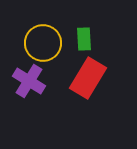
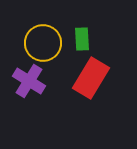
green rectangle: moved 2 px left
red rectangle: moved 3 px right
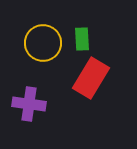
purple cross: moved 23 px down; rotated 24 degrees counterclockwise
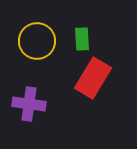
yellow circle: moved 6 px left, 2 px up
red rectangle: moved 2 px right
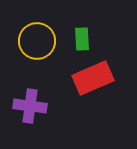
red rectangle: rotated 36 degrees clockwise
purple cross: moved 1 px right, 2 px down
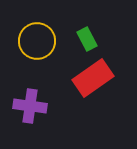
green rectangle: moved 5 px right; rotated 25 degrees counterclockwise
red rectangle: rotated 12 degrees counterclockwise
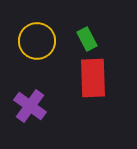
red rectangle: rotated 57 degrees counterclockwise
purple cross: rotated 28 degrees clockwise
